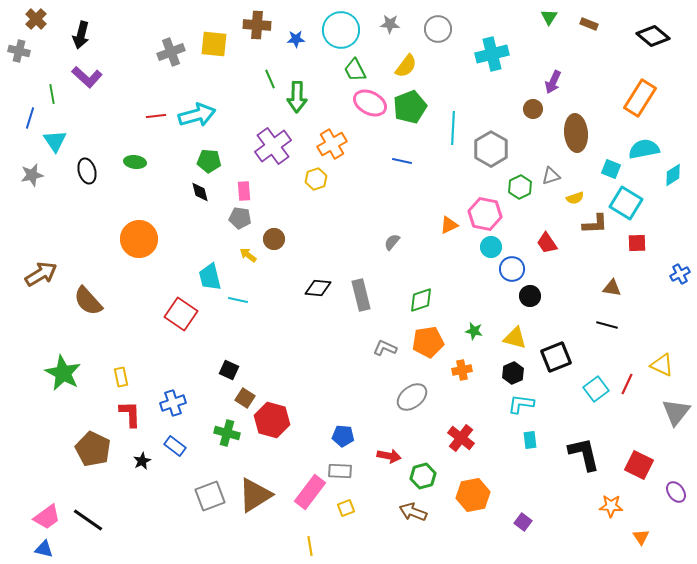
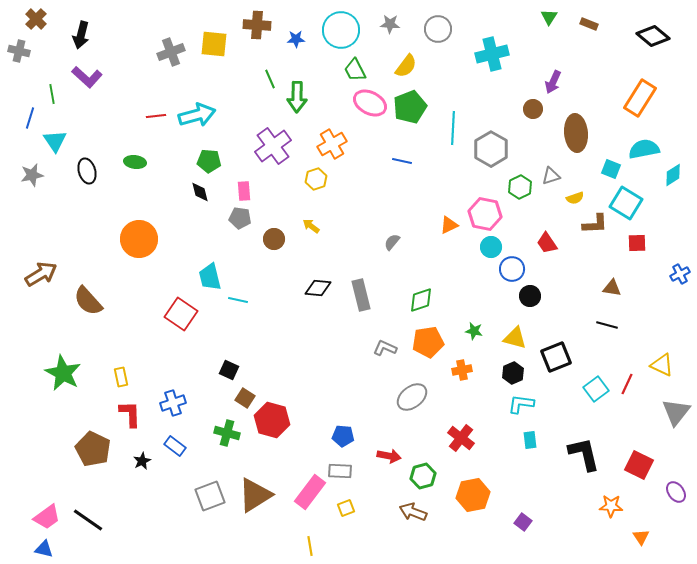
yellow arrow at (248, 255): moved 63 px right, 29 px up
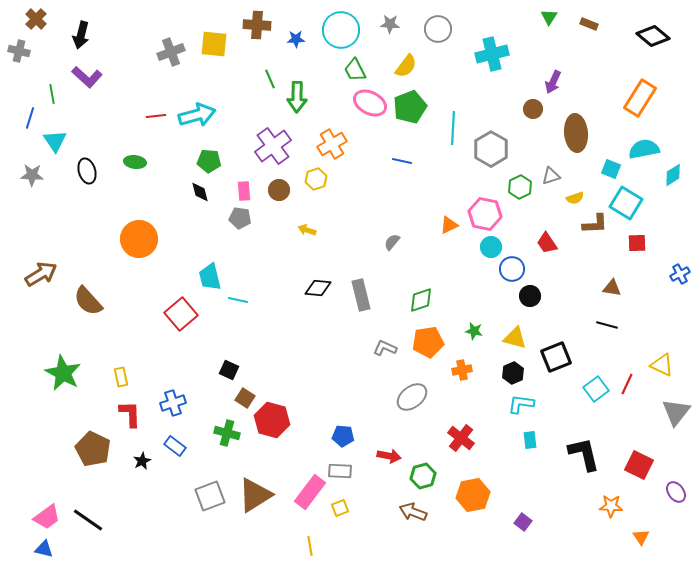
gray star at (32, 175): rotated 15 degrees clockwise
yellow arrow at (311, 226): moved 4 px left, 4 px down; rotated 18 degrees counterclockwise
brown circle at (274, 239): moved 5 px right, 49 px up
red square at (181, 314): rotated 16 degrees clockwise
yellow square at (346, 508): moved 6 px left
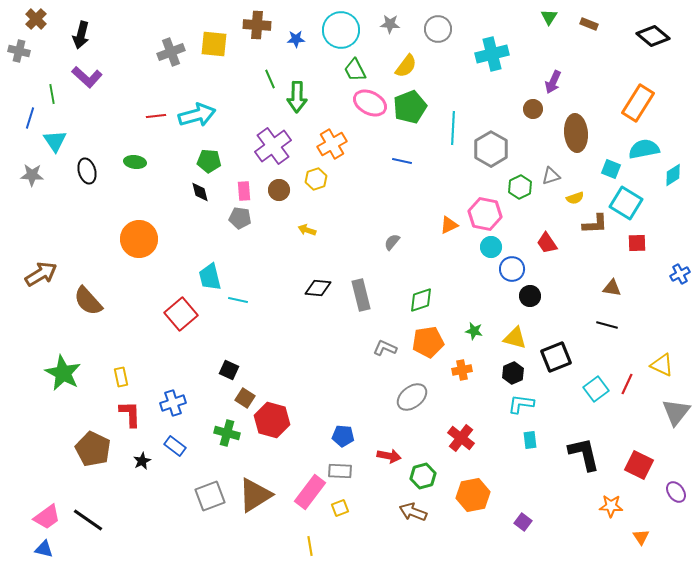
orange rectangle at (640, 98): moved 2 px left, 5 px down
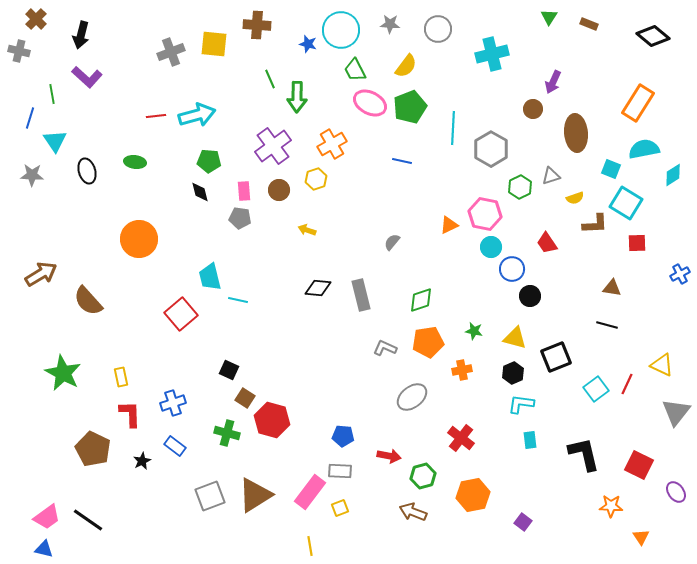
blue star at (296, 39): moved 12 px right, 5 px down; rotated 18 degrees clockwise
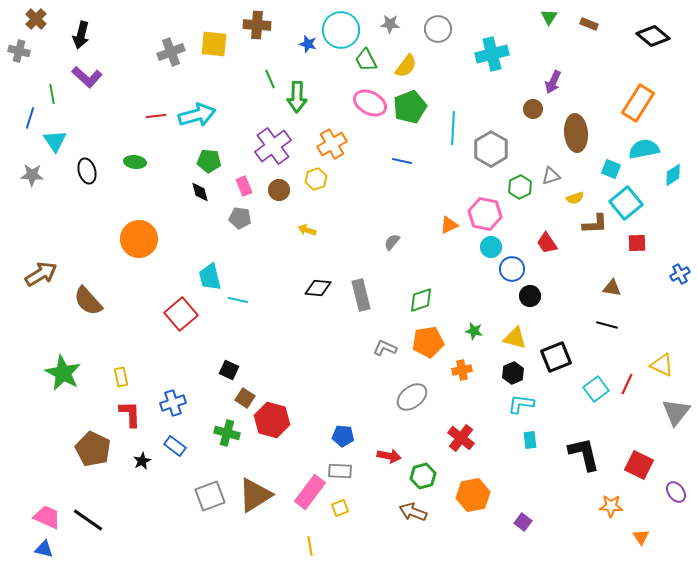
green trapezoid at (355, 70): moved 11 px right, 10 px up
pink rectangle at (244, 191): moved 5 px up; rotated 18 degrees counterclockwise
cyan square at (626, 203): rotated 20 degrees clockwise
pink trapezoid at (47, 517): rotated 120 degrees counterclockwise
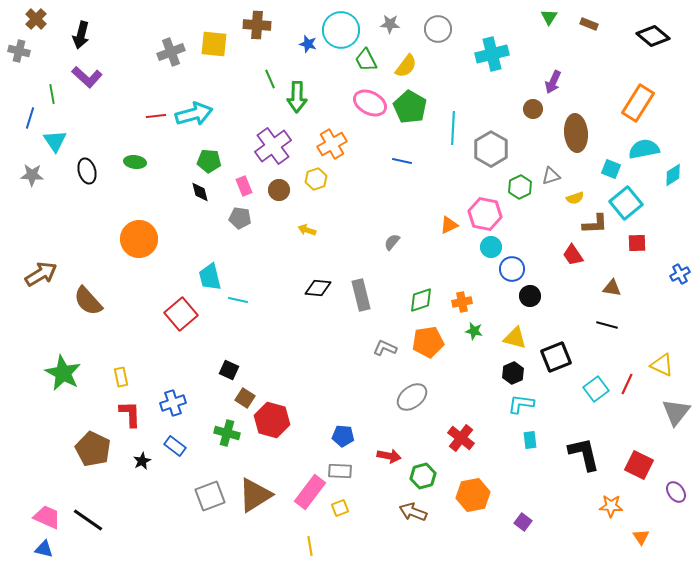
green pentagon at (410, 107): rotated 20 degrees counterclockwise
cyan arrow at (197, 115): moved 3 px left, 1 px up
red trapezoid at (547, 243): moved 26 px right, 12 px down
orange cross at (462, 370): moved 68 px up
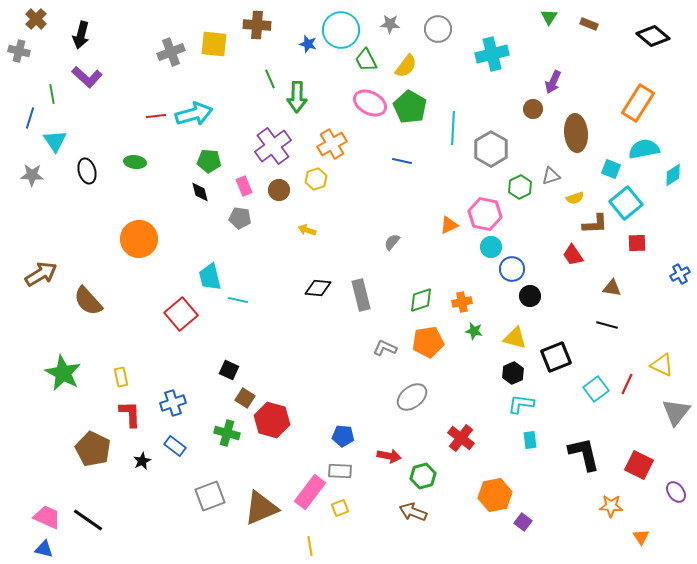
brown triangle at (255, 495): moved 6 px right, 13 px down; rotated 9 degrees clockwise
orange hexagon at (473, 495): moved 22 px right
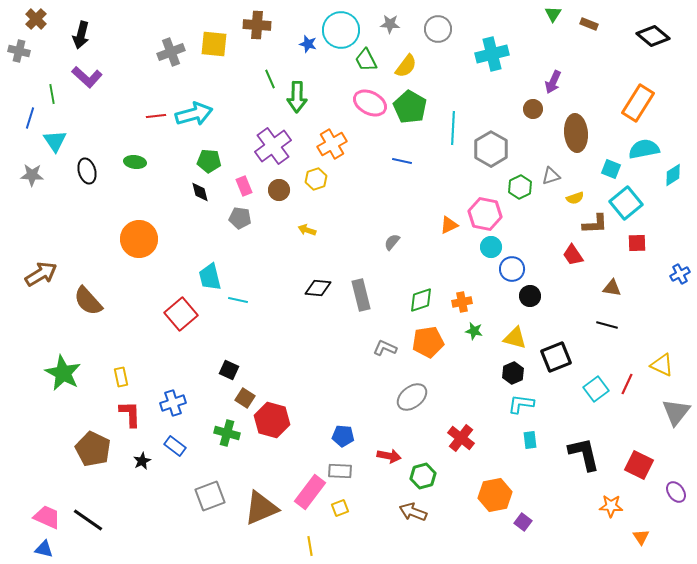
green triangle at (549, 17): moved 4 px right, 3 px up
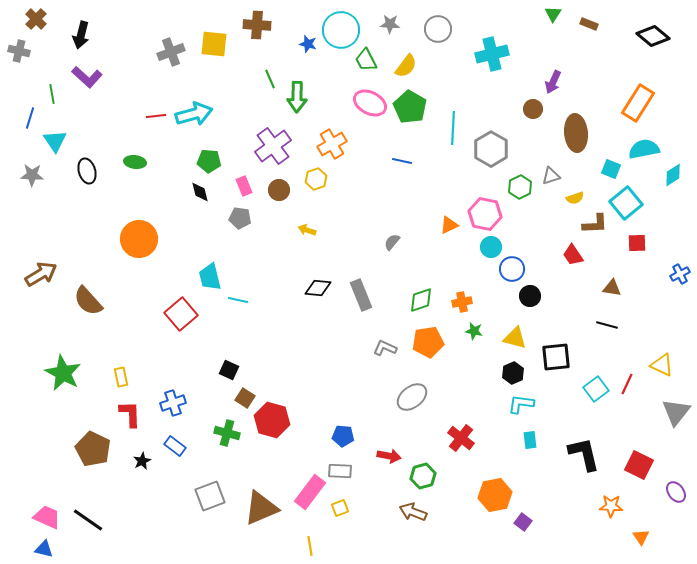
gray rectangle at (361, 295): rotated 8 degrees counterclockwise
black square at (556, 357): rotated 16 degrees clockwise
